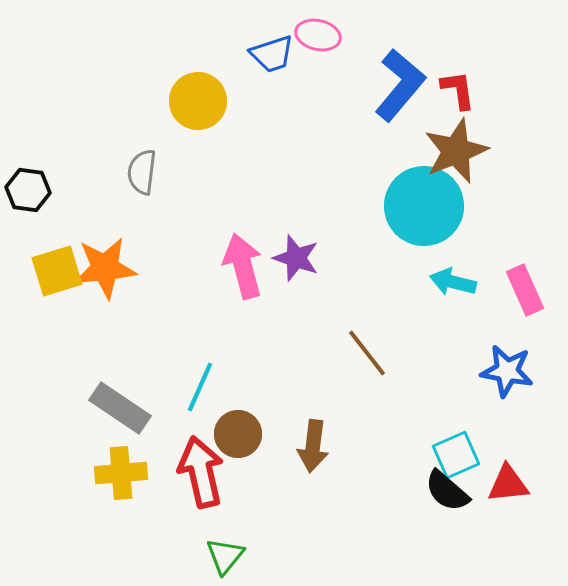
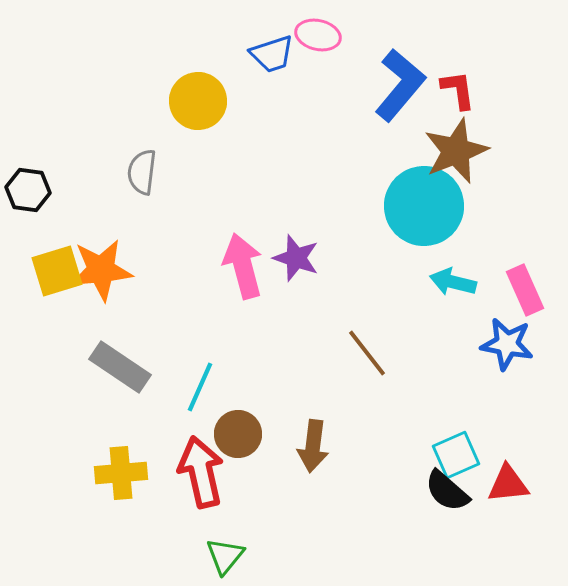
orange star: moved 4 px left, 2 px down
blue star: moved 27 px up
gray rectangle: moved 41 px up
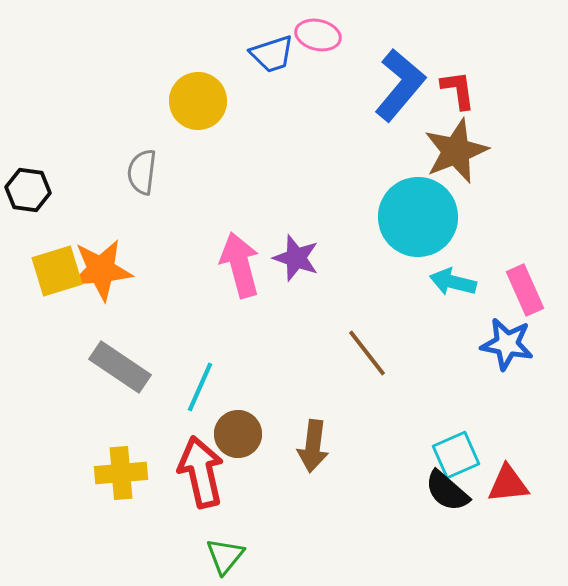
cyan circle: moved 6 px left, 11 px down
pink arrow: moved 3 px left, 1 px up
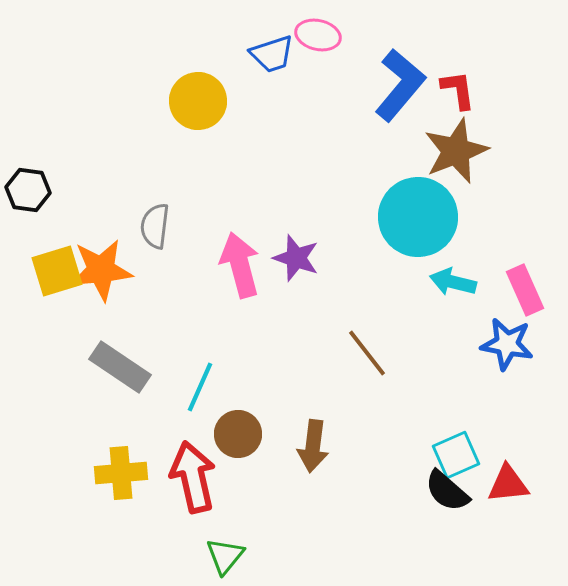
gray semicircle: moved 13 px right, 54 px down
red arrow: moved 8 px left, 5 px down
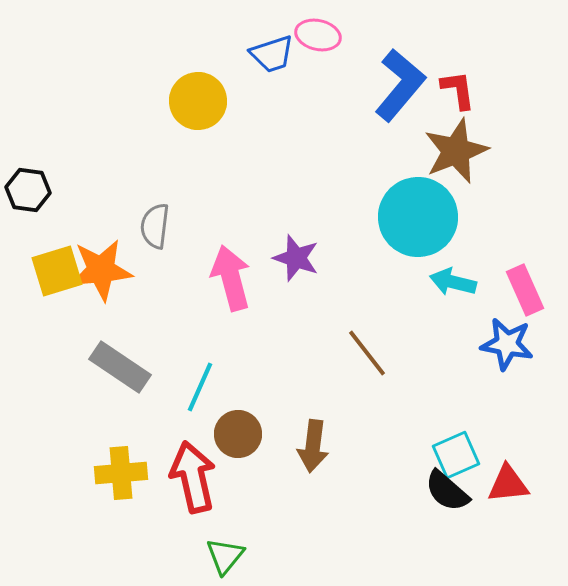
pink arrow: moved 9 px left, 13 px down
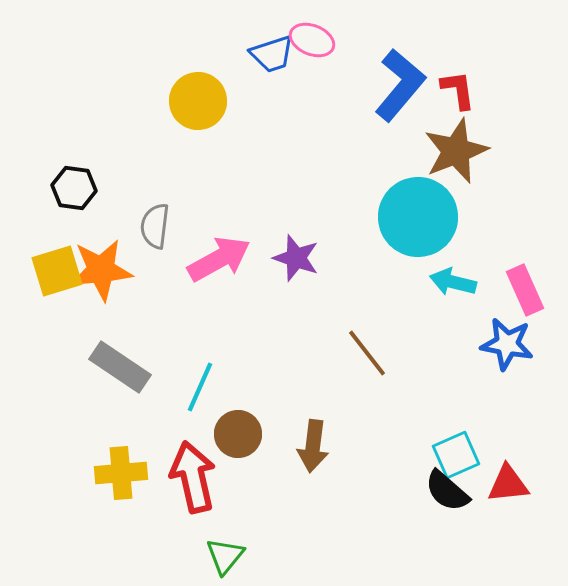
pink ellipse: moved 6 px left, 5 px down; rotated 9 degrees clockwise
black hexagon: moved 46 px right, 2 px up
pink arrow: moved 12 px left, 19 px up; rotated 76 degrees clockwise
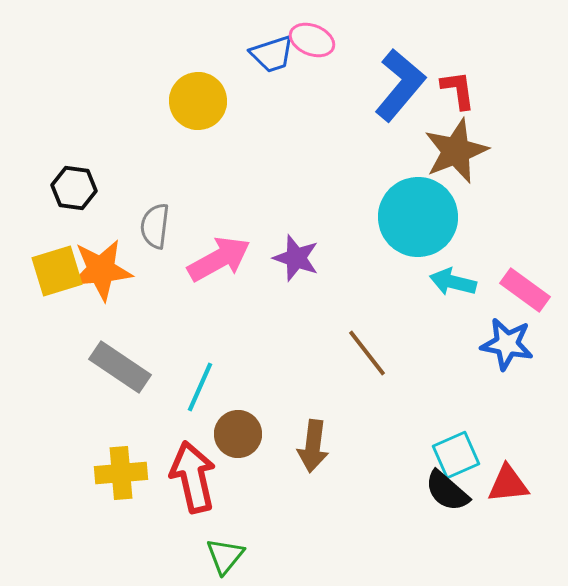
pink rectangle: rotated 30 degrees counterclockwise
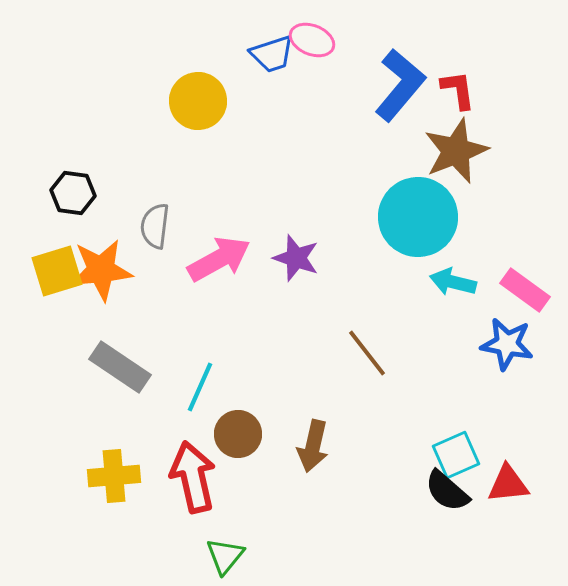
black hexagon: moved 1 px left, 5 px down
brown arrow: rotated 6 degrees clockwise
yellow cross: moved 7 px left, 3 px down
